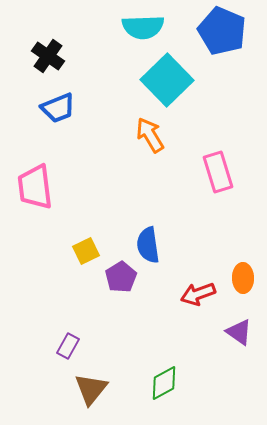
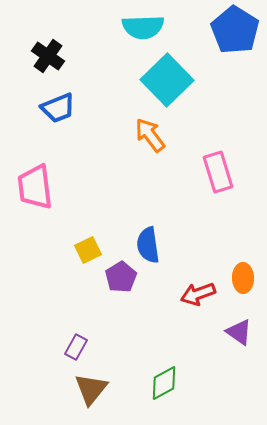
blue pentagon: moved 13 px right, 1 px up; rotated 9 degrees clockwise
orange arrow: rotated 6 degrees counterclockwise
yellow square: moved 2 px right, 1 px up
purple rectangle: moved 8 px right, 1 px down
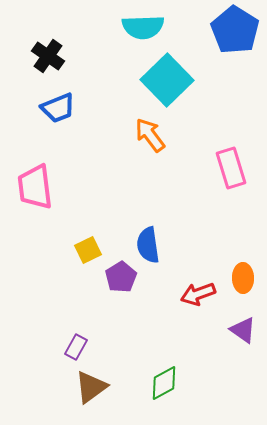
pink rectangle: moved 13 px right, 4 px up
purple triangle: moved 4 px right, 2 px up
brown triangle: moved 2 px up; rotated 15 degrees clockwise
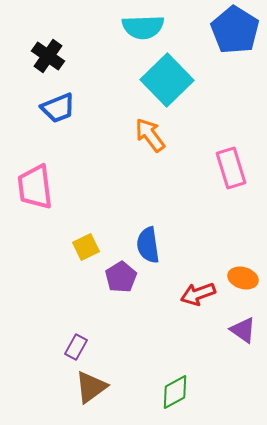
yellow square: moved 2 px left, 3 px up
orange ellipse: rotated 72 degrees counterclockwise
green diamond: moved 11 px right, 9 px down
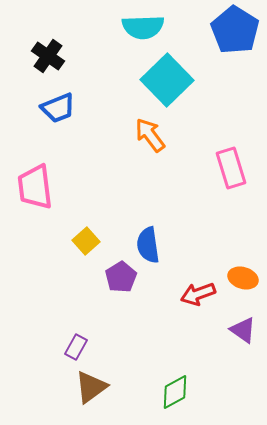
yellow square: moved 6 px up; rotated 16 degrees counterclockwise
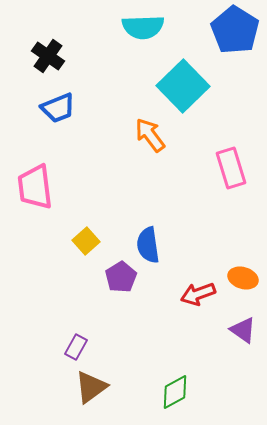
cyan square: moved 16 px right, 6 px down
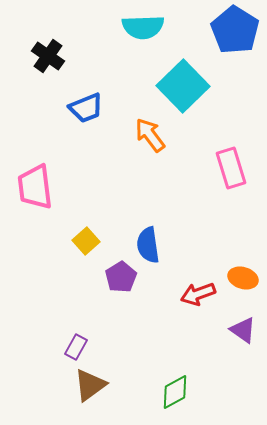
blue trapezoid: moved 28 px right
brown triangle: moved 1 px left, 2 px up
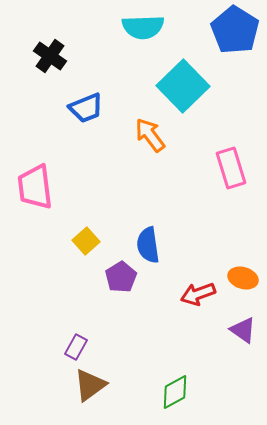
black cross: moved 2 px right
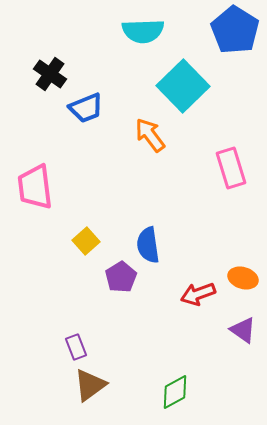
cyan semicircle: moved 4 px down
black cross: moved 18 px down
purple rectangle: rotated 50 degrees counterclockwise
